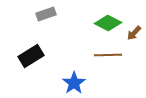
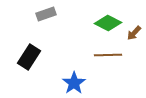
black rectangle: moved 2 px left, 1 px down; rotated 25 degrees counterclockwise
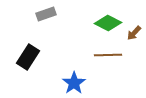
black rectangle: moved 1 px left
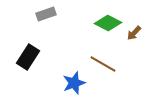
brown line: moved 5 px left, 9 px down; rotated 32 degrees clockwise
blue star: rotated 15 degrees clockwise
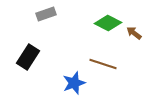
brown arrow: rotated 84 degrees clockwise
brown line: rotated 12 degrees counterclockwise
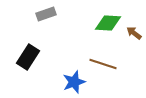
green diamond: rotated 24 degrees counterclockwise
blue star: moved 1 px up
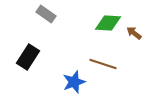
gray rectangle: rotated 54 degrees clockwise
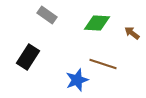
gray rectangle: moved 1 px right, 1 px down
green diamond: moved 11 px left
brown arrow: moved 2 px left
blue star: moved 3 px right, 2 px up
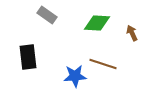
brown arrow: rotated 28 degrees clockwise
black rectangle: rotated 40 degrees counterclockwise
blue star: moved 2 px left, 4 px up; rotated 15 degrees clockwise
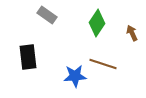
green diamond: rotated 60 degrees counterclockwise
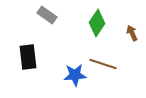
blue star: moved 1 px up
